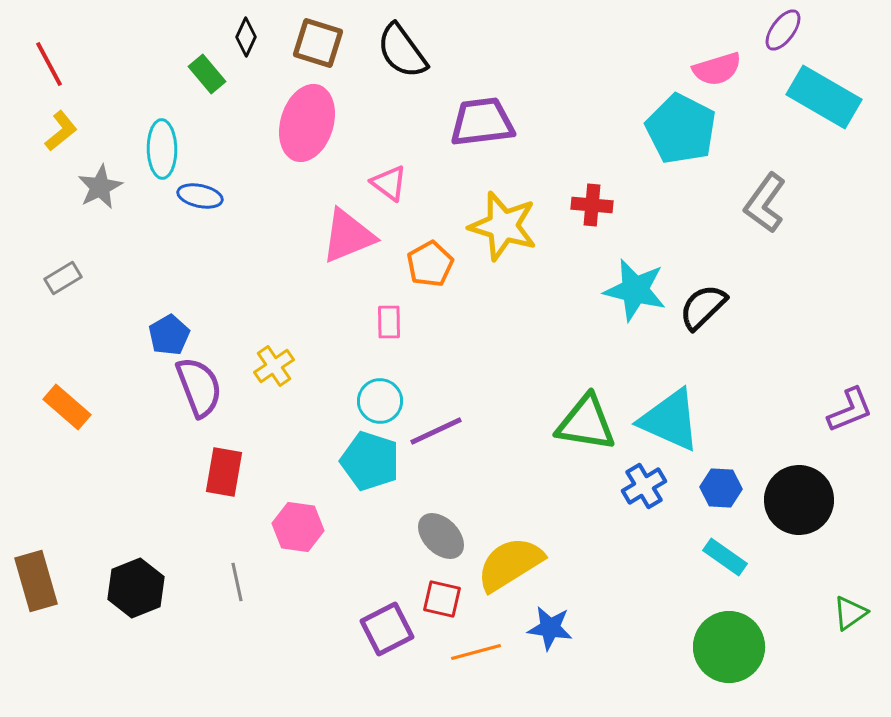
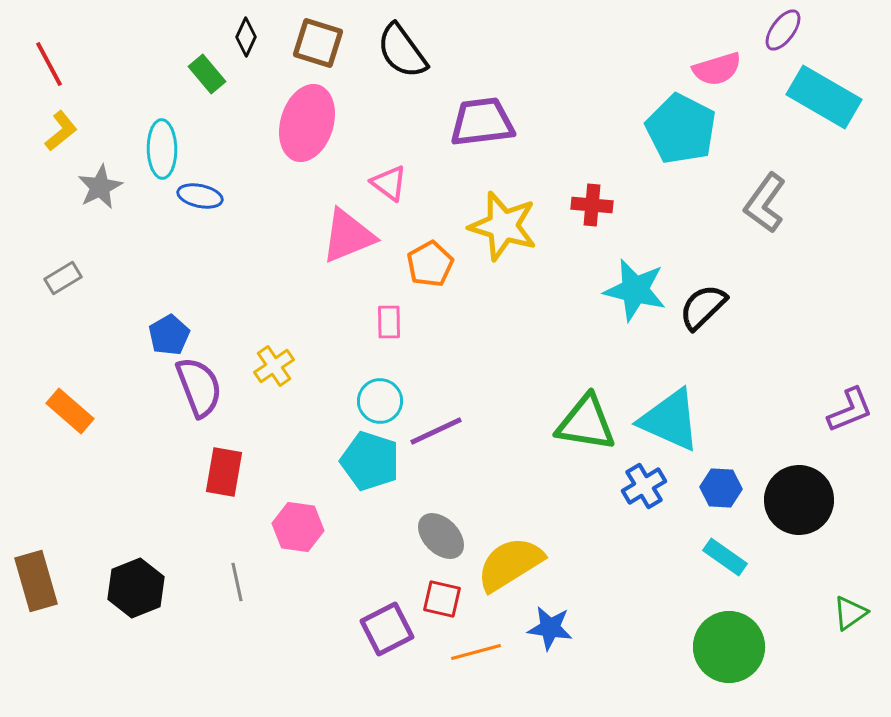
orange rectangle at (67, 407): moved 3 px right, 4 px down
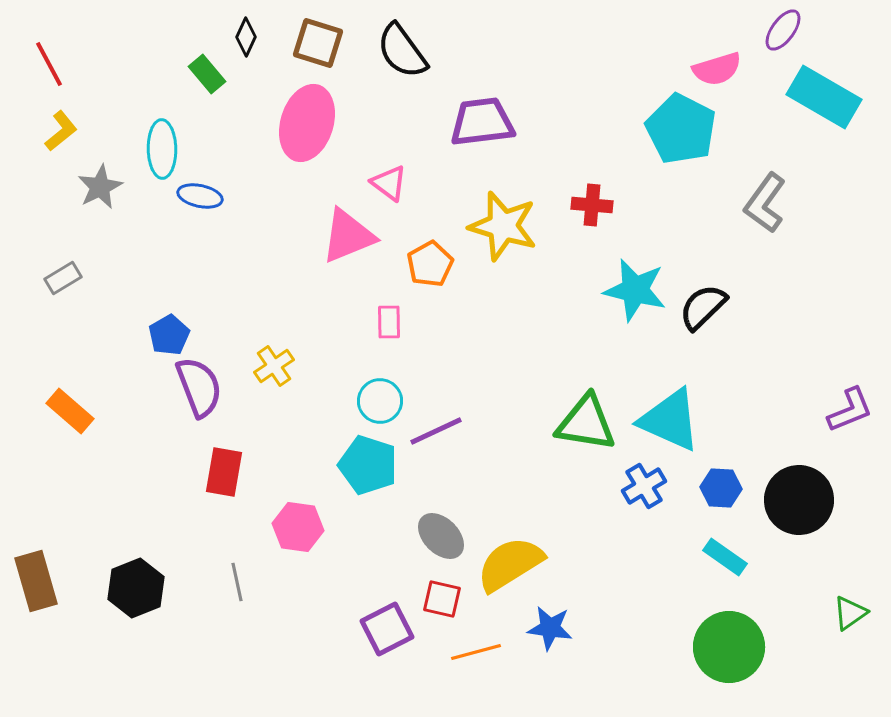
cyan pentagon at (370, 461): moved 2 px left, 4 px down
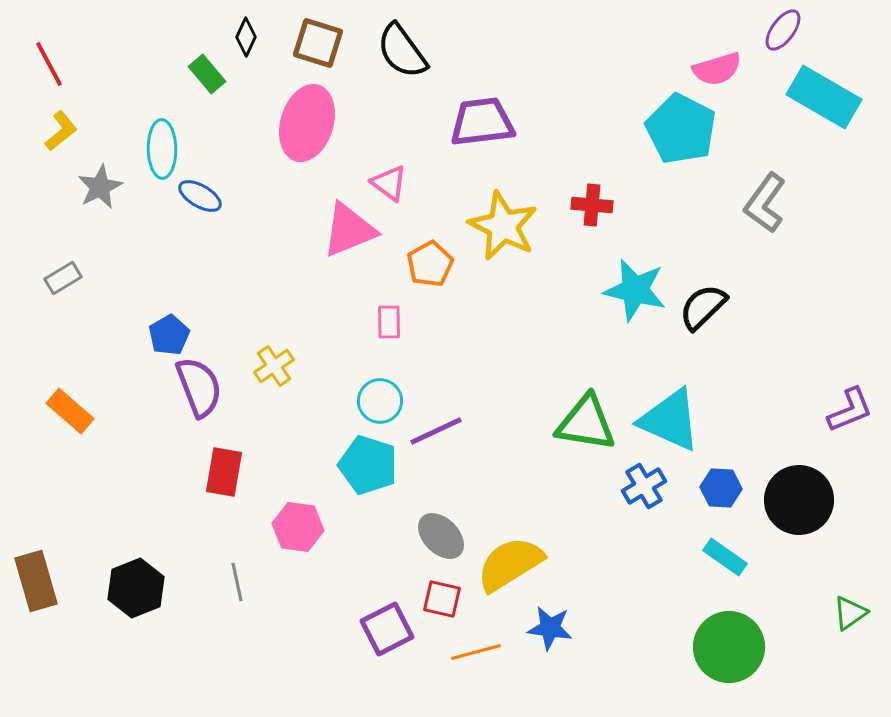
blue ellipse at (200, 196): rotated 18 degrees clockwise
yellow star at (503, 226): rotated 10 degrees clockwise
pink triangle at (348, 236): moved 1 px right, 6 px up
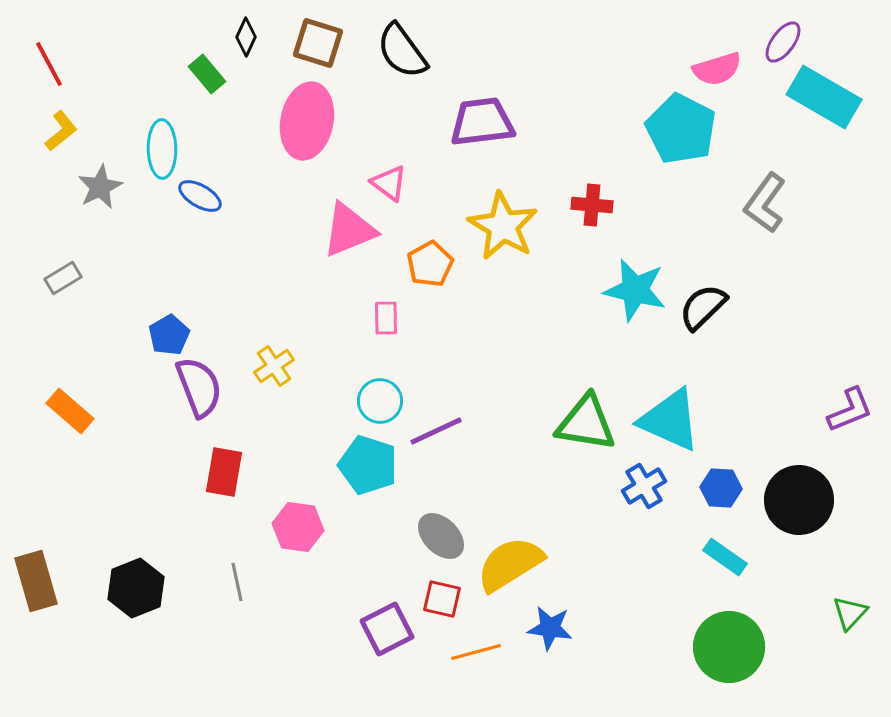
purple ellipse at (783, 30): moved 12 px down
pink ellipse at (307, 123): moved 2 px up; rotated 6 degrees counterclockwise
yellow star at (503, 226): rotated 4 degrees clockwise
pink rectangle at (389, 322): moved 3 px left, 4 px up
green triangle at (850, 613): rotated 12 degrees counterclockwise
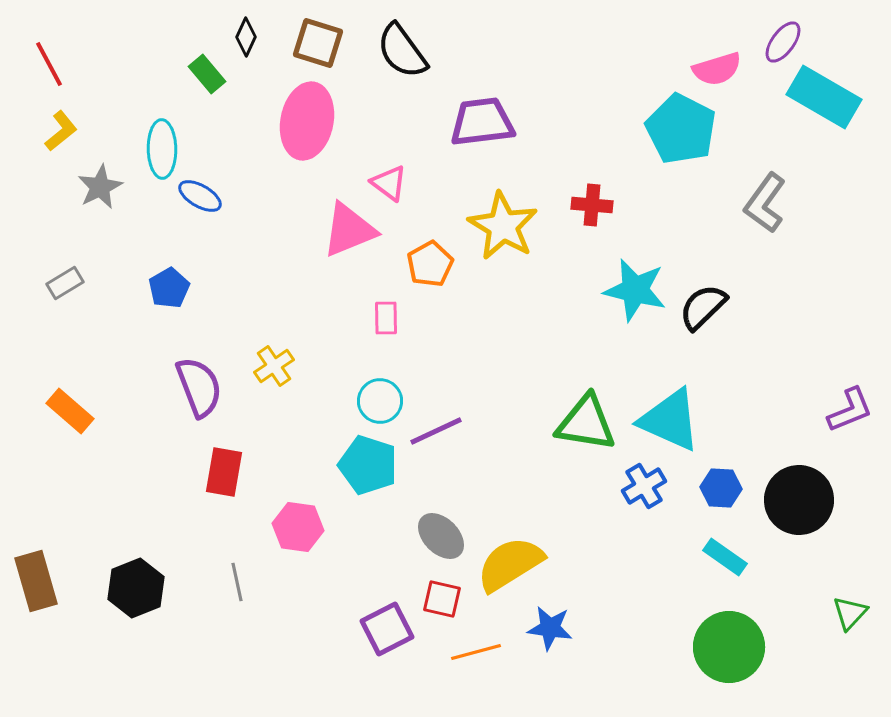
gray rectangle at (63, 278): moved 2 px right, 5 px down
blue pentagon at (169, 335): moved 47 px up
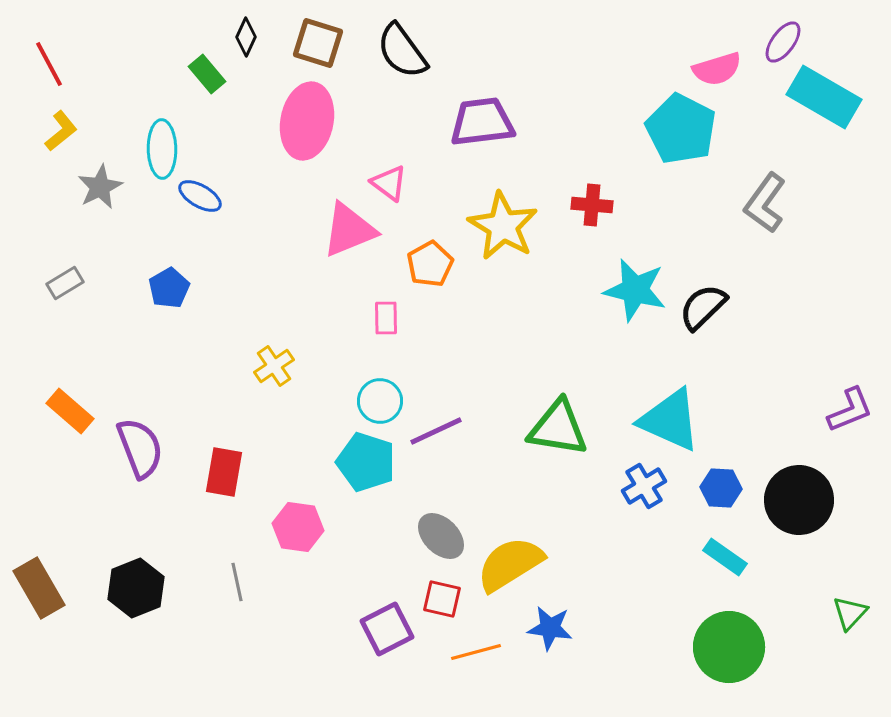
purple semicircle at (199, 387): moved 59 px left, 61 px down
green triangle at (586, 423): moved 28 px left, 5 px down
cyan pentagon at (368, 465): moved 2 px left, 3 px up
brown rectangle at (36, 581): moved 3 px right, 7 px down; rotated 14 degrees counterclockwise
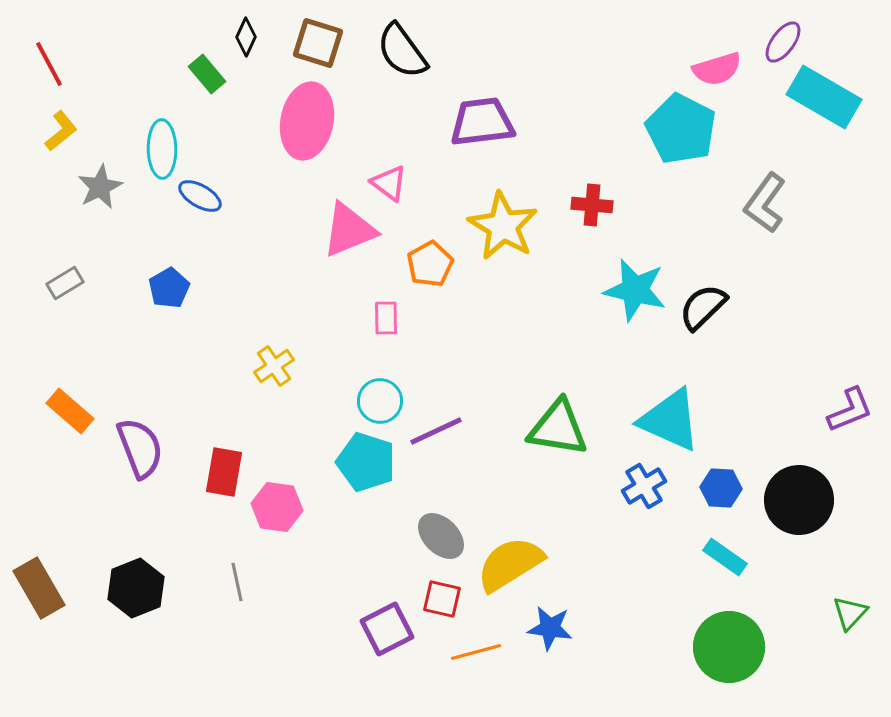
pink hexagon at (298, 527): moved 21 px left, 20 px up
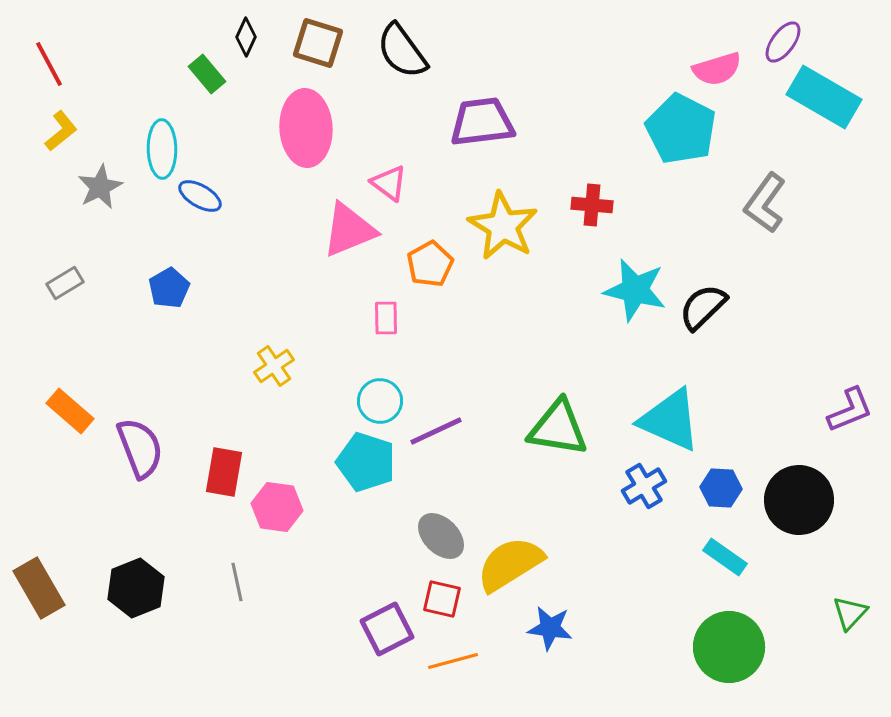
pink ellipse at (307, 121): moved 1 px left, 7 px down; rotated 14 degrees counterclockwise
orange line at (476, 652): moved 23 px left, 9 px down
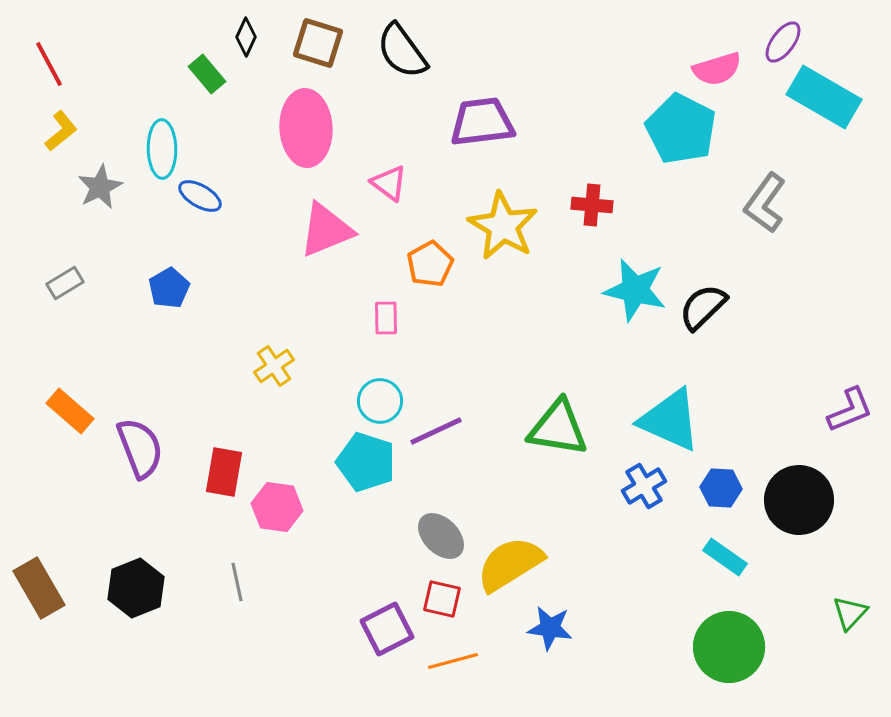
pink triangle at (349, 230): moved 23 px left
